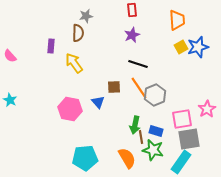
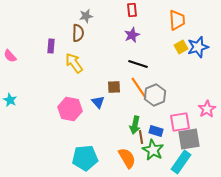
pink square: moved 2 px left, 3 px down
green star: rotated 15 degrees clockwise
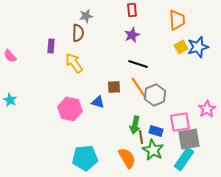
blue triangle: rotated 32 degrees counterclockwise
cyan rectangle: moved 3 px right, 3 px up
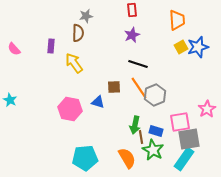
pink semicircle: moved 4 px right, 7 px up
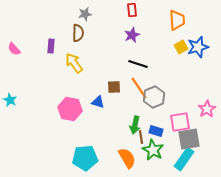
gray star: moved 1 px left, 2 px up
gray hexagon: moved 1 px left, 2 px down
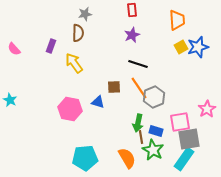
purple rectangle: rotated 16 degrees clockwise
green arrow: moved 3 px right, 2 px up
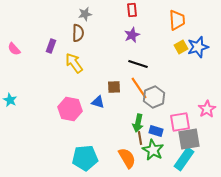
brown line: moved 1 px left, 1 px down
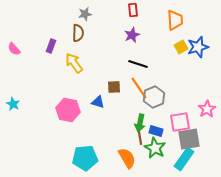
red rectangle: moved 1 px right
orange trapezoid: moved 2 px left
cyan star: moved 3 px right, 4 px down
pink hexagon: moved 2 px left, 1 px down
green arrow: moved 2 px right
green star: moved 2 px right, 2 px up
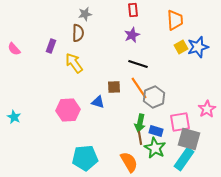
cyan star: moved 1 px right, 13 px down
pink hexagon: rotated 15 degrees counterclockwise
gray square: rotated 25 degrees clockwise
orange semicircle: moved 2 px right, 4 px down
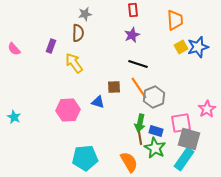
pink square: moved 1 px right, 1 px down
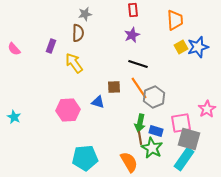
green star: moved 3 px left
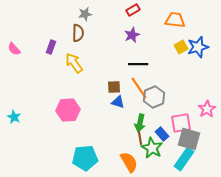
red rectangle: rotated 64 degrees clockwise
orange trapezoid: rotated 80 degrees counterclockwise
purple rectangle: moved 1 px down
black line: rotated 18 degrees counterclockwise
blue triangle: moved 20 px right
blue rectangle: moved 6 px right, 3 px down; rotated 32 degrees clockwise
